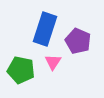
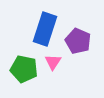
green pentagon: moved 3 px right, 1 px up
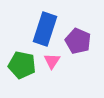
pink triangle: moved 1 px left, 1 px up
green pentagon: moved 2 px left, 4 px up
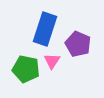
purple pentagon: moved 3 px down
green pentagon: moved 4 px right, 4 px down
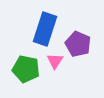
pink triangle: moved 3 px right
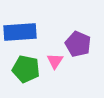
blue rectangle: moved 25 px left, 3 px down; rotated 68 degrees clockwise
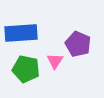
blue rectangle: moved 1 px right, 1 px down
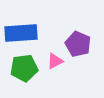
pink triangle: rotated 30 degrees clockwise
green pentagon: moved 2 px left, 1 px up; rotated 20 degrees counterclockwise
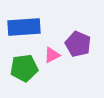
blue rectangle: moved 3 px right, 6 px up
pink triangle: moved 3 px left, 6 px up
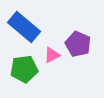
blue rectangle: rotated 44 degrees clockwise
green pentagon: moved 1 px down
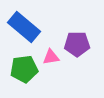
purple pentagon: moved 1 px left; rotated 25 degrees counterclockwise
pink triangle: moved 1 px left, 2 px down; rotated 18 degrees clockwise
